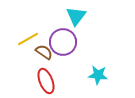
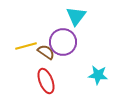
yellow line: moved 2 px left, 7 px down; rotated 15 degrees clockwise
brown semicircle: moved 2 px right
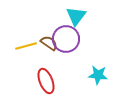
purple circle: moved 3 px right, 3 px up
brown semicircle: moved 3 px right, 9 px up
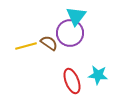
purple circle: moved 4 px right, 6 px up
red ellipse: moved 26 px right
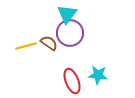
cyan triangle: moved 9 px left, 2 px up
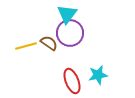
cyan star: rotated 18 degrees counterclockwise
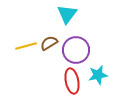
purple circle: moved 6 px right, 17 px down
brown semicircle: rotated 66 degrees counterclockwise
red ellipse: rotated 10 degrees clockwise
